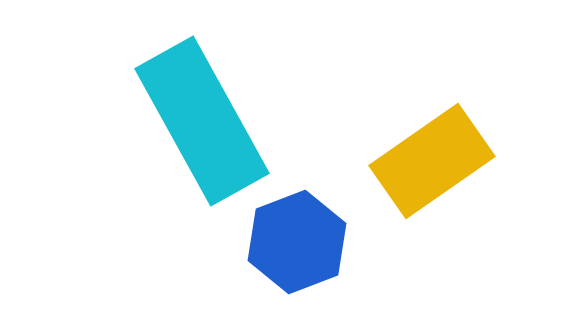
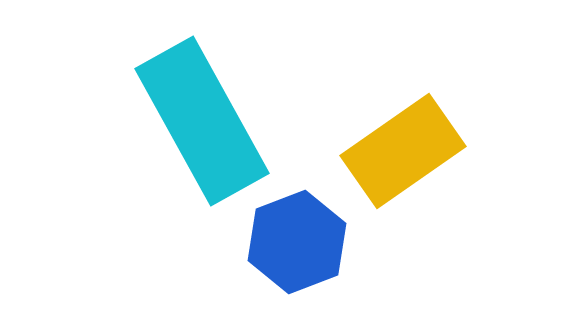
yellow rectangle: moved 29 px left, 10 px up
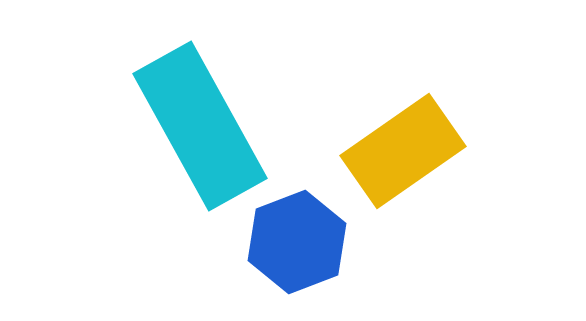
cyan rectangle: moved 2 px left, 5 px down
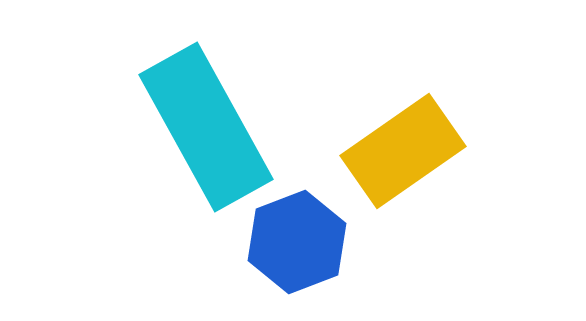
cyan rectangle: moved 6 px right, 1 px down
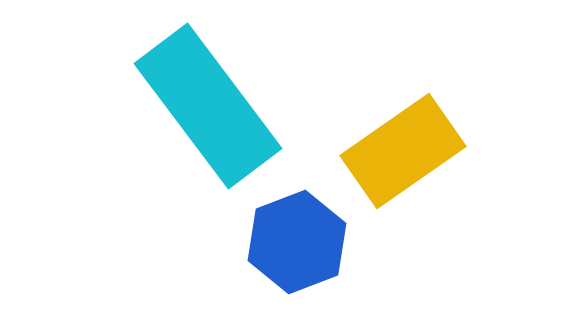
cyan rectangle: moved 2 px right, 21 px up; rotated 8 degrees counterclockwise
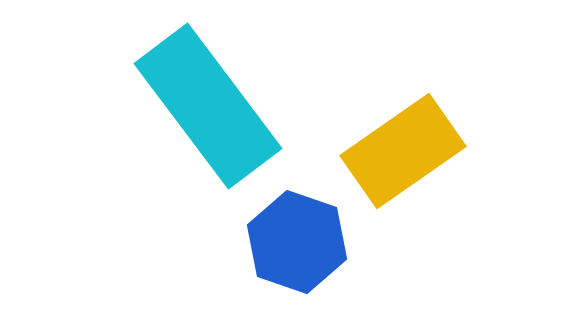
blue hexagon: rotated 20 degrees counterclockwise
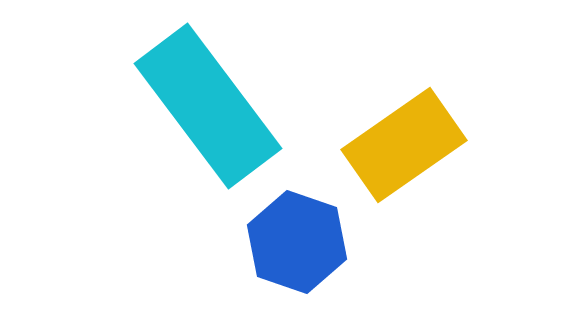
yellow rectangle: moved 1 px right, 6 px up
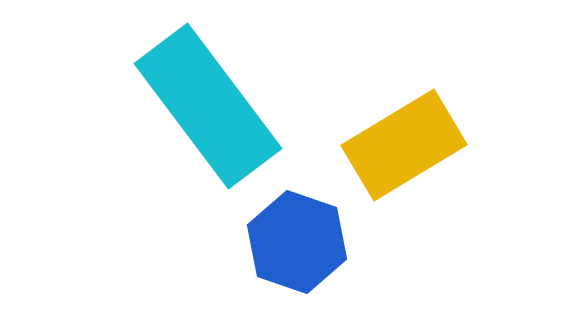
yellow rectangle: rotated 4 degrees clockwise
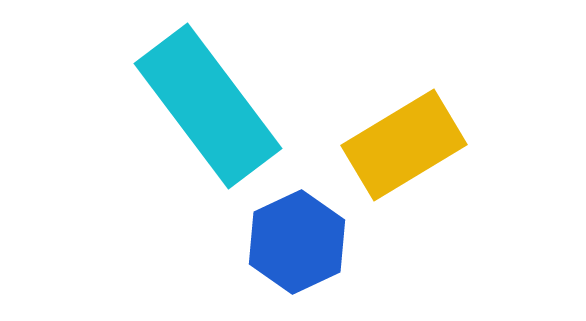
blue hexagon: rotated 16 degrees clockwise
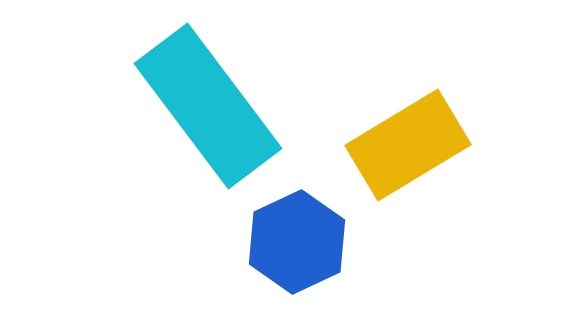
yellow rectangle: moved 4 px right
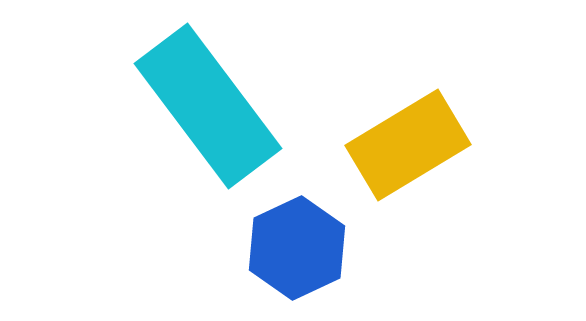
blue hexagon: moved 6 px down
